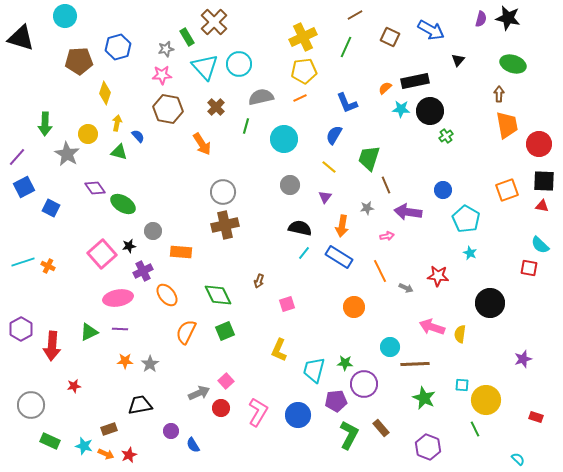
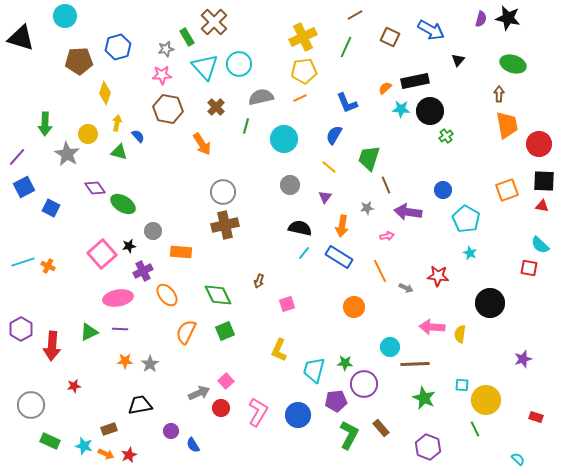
pink arrow at (432, 327): rotated 15 degrees counterclockwise
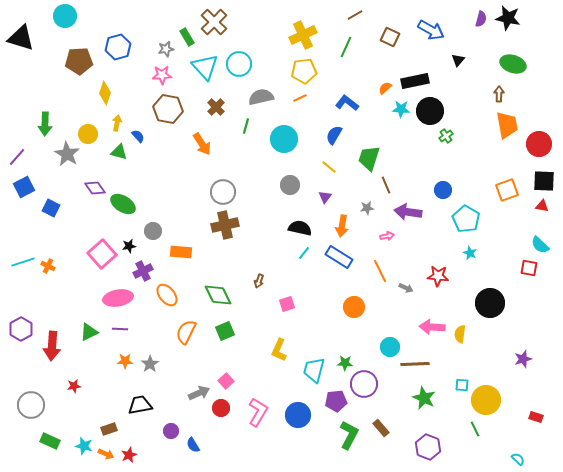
yellow cross at (303, 37): moved 2 px up
blue L-shape at (347, 103): rotated 150 degrees clockwise
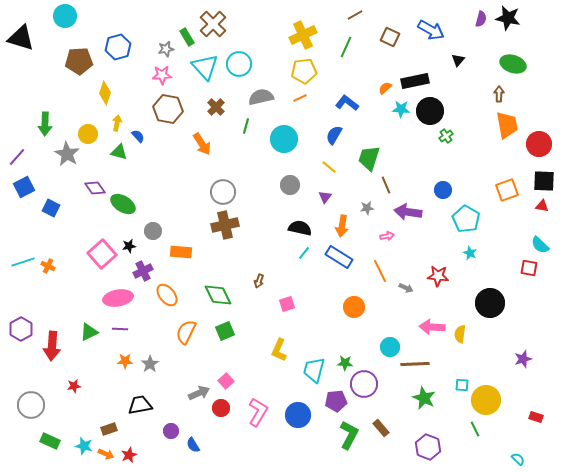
brown cross at (214, 22): moved 1 px left, 2 px down
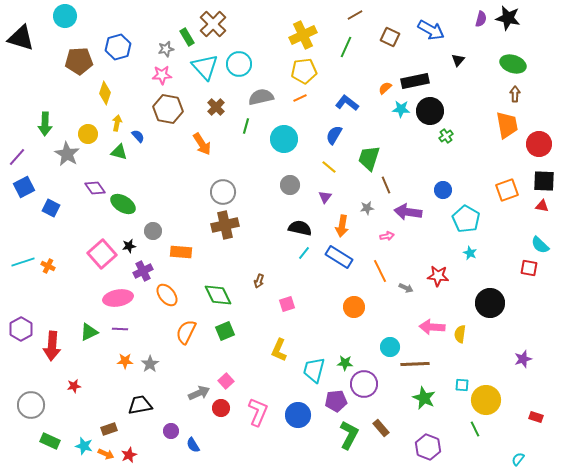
brown arrow at (499, 94): moved 16 px right
pink L-shape at (258, 412): rotated 8 degrees counterclockwise
cyan semicircle at (518, 459): rotated 96 degrees counterclockwise
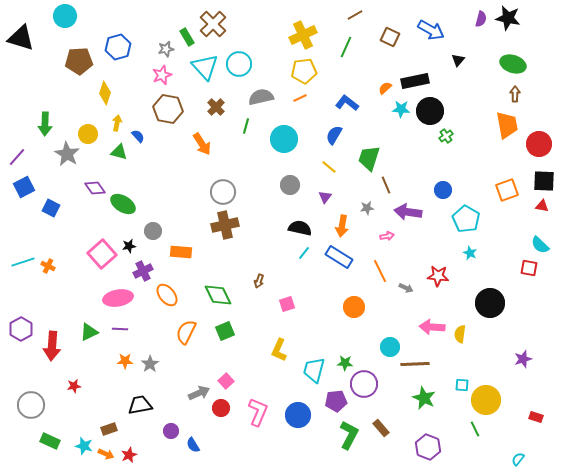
pink star at (162, 75): rotated 18 degrees counterclockwise
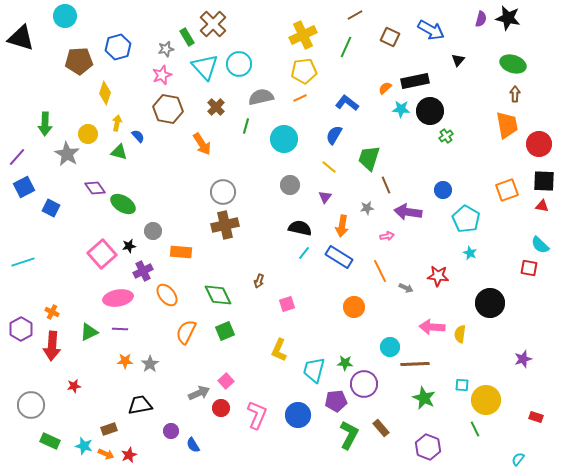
orange cross at (48, 266): moved 4 px right, 46 px down
pink L-shape at (258, 412): moved 1 px left, 3 px down
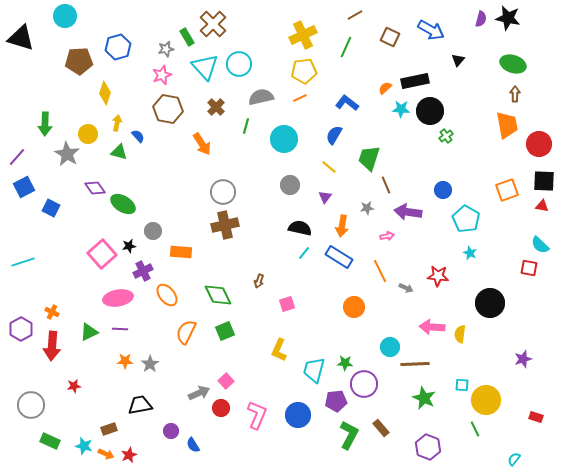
cyan semicircle at (518, 459): moved 4 px left
